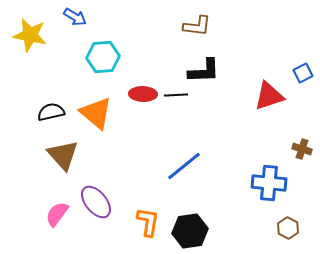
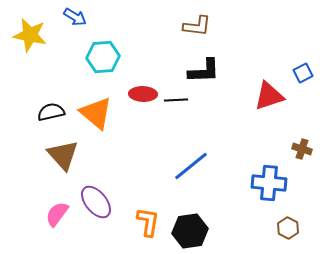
black line: moved 5 px down
blue line: moved 7 px right
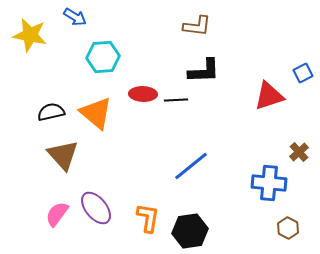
brown cross: moved 3 px left, 3 px down; rotated 30 degrees clockwise
purple ellipse: moved 6 px down
orange L-shape: moved 4 px up
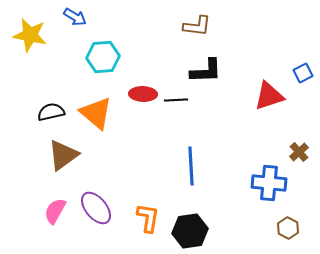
black L-shape: moved 2 px right
brown triangle: rotated 36 degrees clockwise
blue line: rotated 54 degrees counterclockwise
pink semicircle: moved 2 px left, 3 px up; rotated 8 degrees counterclockwise
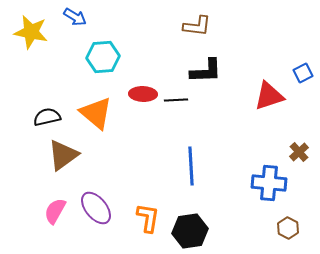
yellow star: moved 1 px right, 3 px up
black semicircle: moved 4 px left, 5 px down
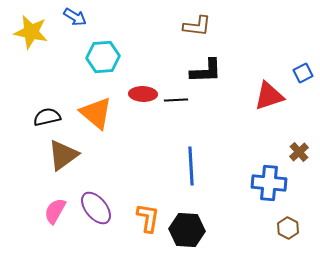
black hexagon: moved 3 px left, 1 px up; rotated 12 degrees clockwise
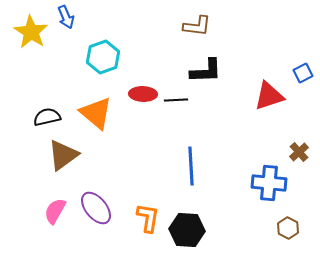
blue arrow: moved 9 px left; rotated 35 degrees clockwise
yellow star: rotated 20 degrees clockwise
cyan hexagon: rotated 16 degrees counterclockwise
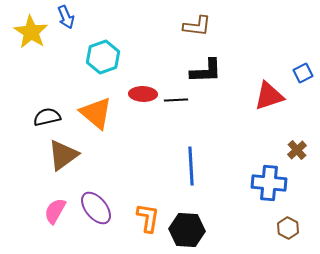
brown cross: moved 2 px left, 2 px up
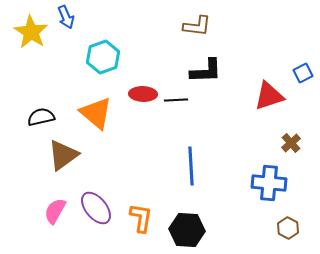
black semicircle: moved 6 px left
brown cross: moved 6 px left, 7 px up
orange L-shape: moved 7 px left
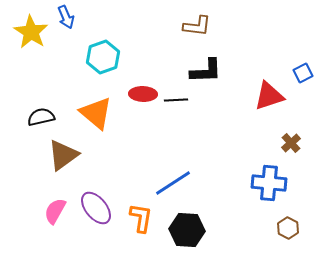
blue line: moved 18 px left, 17 px down; rotated 60 degrees clockwise
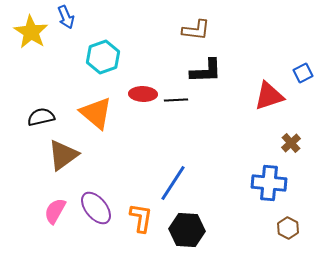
brown L-shape: moved 1 px left, 4 px down
blue line: rotated 24 degrees counterclockwise
